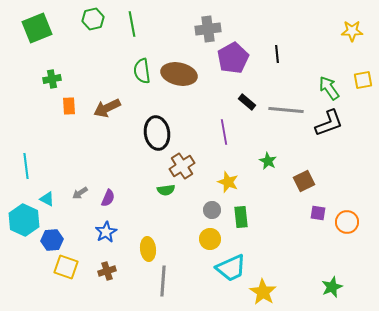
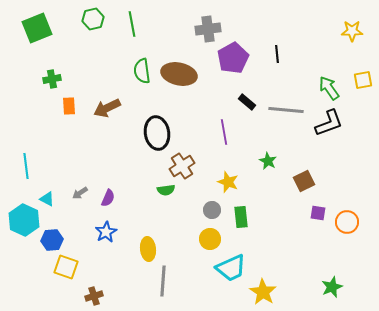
brown cross at (107, 271): moved 13 px left, 25 px down
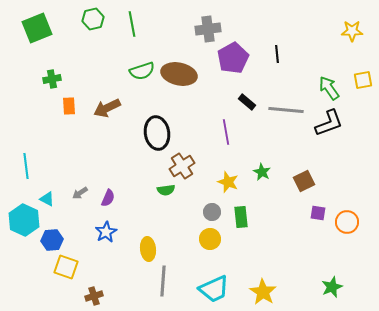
green semicircle at (142, 71): rotated 100 degrees counterclockwise
purple line at (224, 132): moved 2 px right
green star at (268, 161): moved 6 px left, 11 px down
gray circle at (212, 210): moved 2 px down
cyan trapezoid at (231, 268): moved 17 px left, 21 px down
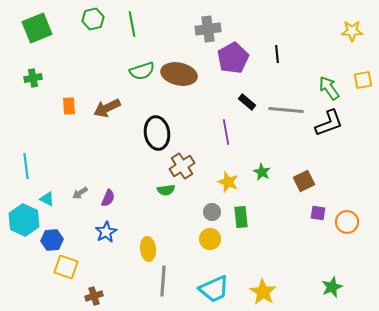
green cross at (52, 79): moved 19 px left, 1 px up
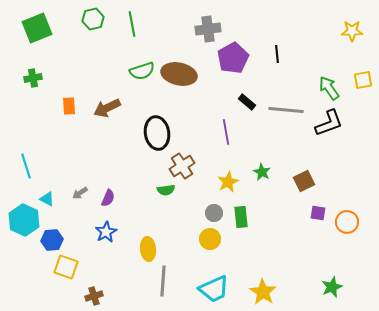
cyan line at (26, 166): rotated 10 degrees counterclockwise
yellow star at (228, 182): rotated 25 degrees clockwise
gray circle at (212, 212): moved 2 px right, 1 px down
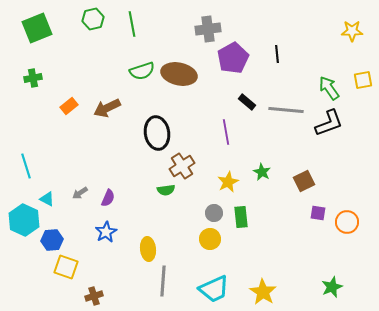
orange rectangle at (69, 106): rotated 54 degrees clockwise
